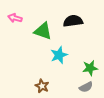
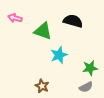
black semicircle: rotated 24 degrees clockwise
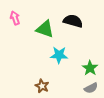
pink arrow: rotated 56 degrees clockwise
green triangle: moved 2 px right, 2 px up
cyan star: rotated 24 degrees clockwise
green star: rotated 28 degrees counterclockwise
gray semicircle: moved 5 px right, 1 px down
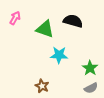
pink arrow: rotated 48 degrees clockwise
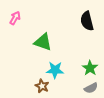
black semicircle: moved 14 px right; rotated 120 degrees counterclockwise
green triangle: moved 2 px left, 13 px down
cyan star: moved 4 px left, 15 px down
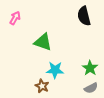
black semicircle: moved 3 px left, 5 px up
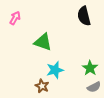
cyan star: rotated 18 degrees counterclockwise
gray semicircle: moved 3 px right, 1 px up
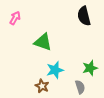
green star: rotated 21 degrees clockwise
gray semicircle: moved 14 px left; rotated 80 degrees counterclockwise
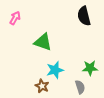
green star: rotated 14 degrees clockwise
